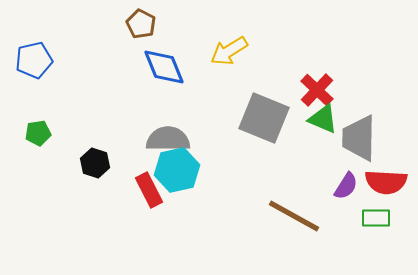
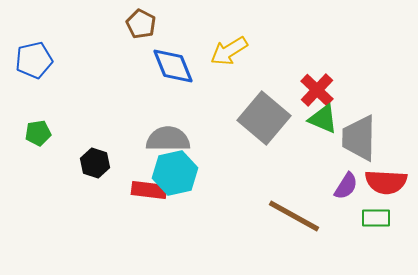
blue diamond: moved 9 px right, 1 px up
gray square: rotated 18 degrees clockwise
cyan hexagon: moved 2 px left, 3 px down
red rectangle: rotated 56 degrees counterclockwise
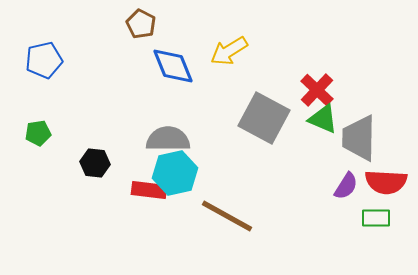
blue pentagon: moved 10 px right
gray square: rotated 12 degrees counterclockwise
black hexagon: rotated 12 degrees counterclockwise
brown line: moved 67 px left
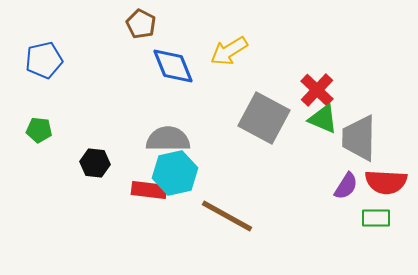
green pentagon: moved 1 px right, 3 px up; rotated 15 degrees clockwise
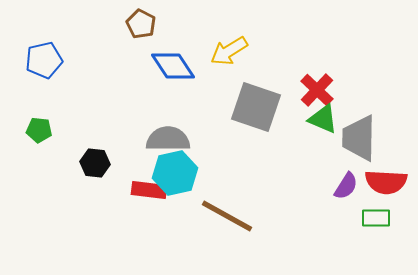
blue diamond: rotated 12 degrees counterclockwise
gray square: moved 8 px left, 11 px up; rotated 9 degrees counterclockwise
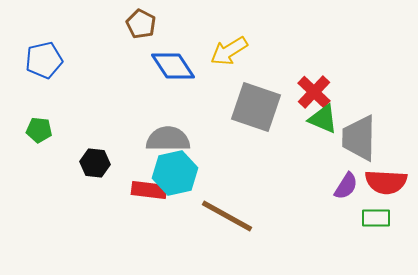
red cross: moved 3 px left, 2 px down
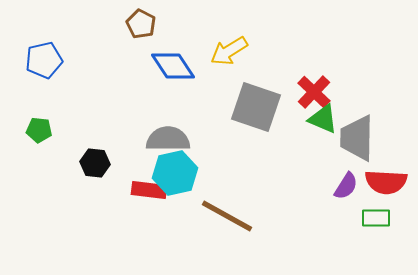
gray trapezoid: moved 2 px left
